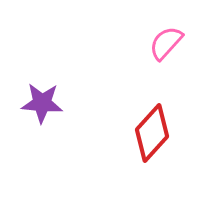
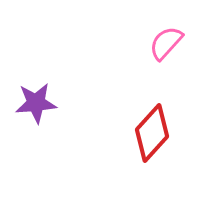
purple star: moved 6 px left; rotated 9 degrees counterclockwise
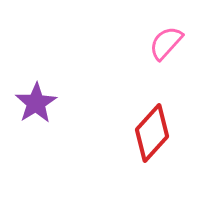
purple star: rotated 27 degrees counterclockwise
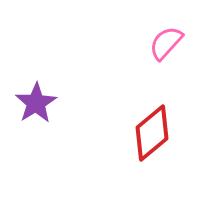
red diamond: rotated 8 degrees clockwise
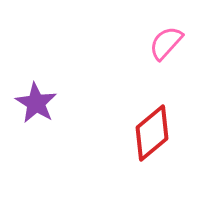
purple star: rotated 9 degrees counterclockwise
